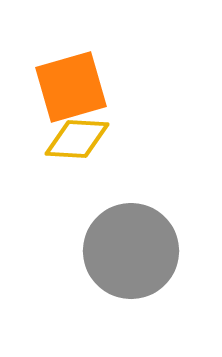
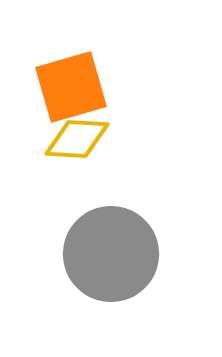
gray circle: moved 20 px left, 3 px down
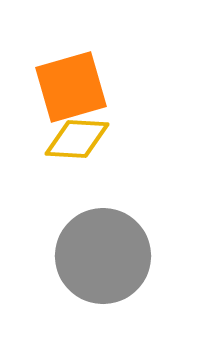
gray circle: moved 8 px left, 2 px down
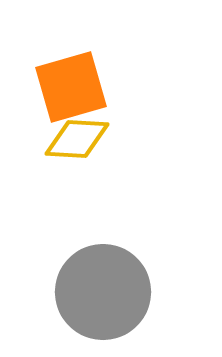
gray circle: moved 36 px down
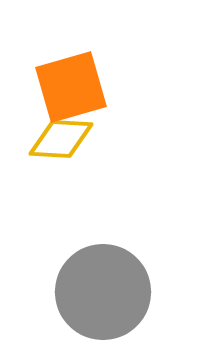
yellow diamond: moved 16 px left
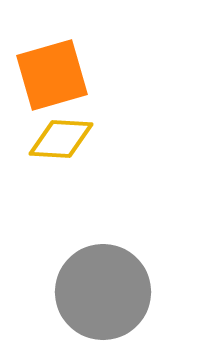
orange square: moved 19 px left, 12 px up
